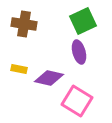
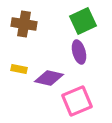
pink square: rotated 36 degrees clockwise
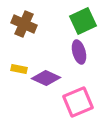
brown cross: rotated 15 degrees clockwise
purple diamond: moved 3 px left; rotated 12 degrees clockwise
pink square: moved 1 px right, 1 px down
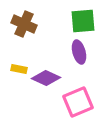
green square: rotated 20 degrees clockwise
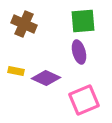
yellow rectangle: moved 3 px left, 2 px down
pink square: moved 6 px right, 2 px up
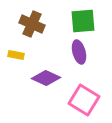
brown cross: moved 8 px right
yellow rectangle: moved 16 px up
pink square: rotated 36 degrees counterclockwise
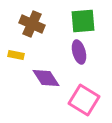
purple diamond: rotated 32 degrees clockwise
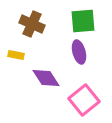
pink square: rotated 20 degrees clockwise
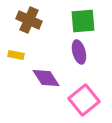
brown cross: moved 3 px left, 4 px up
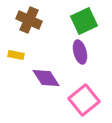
green square: moved 1 px right; rotated 20 degrees counterclockwise
purple ellipse: moved 1 px right
